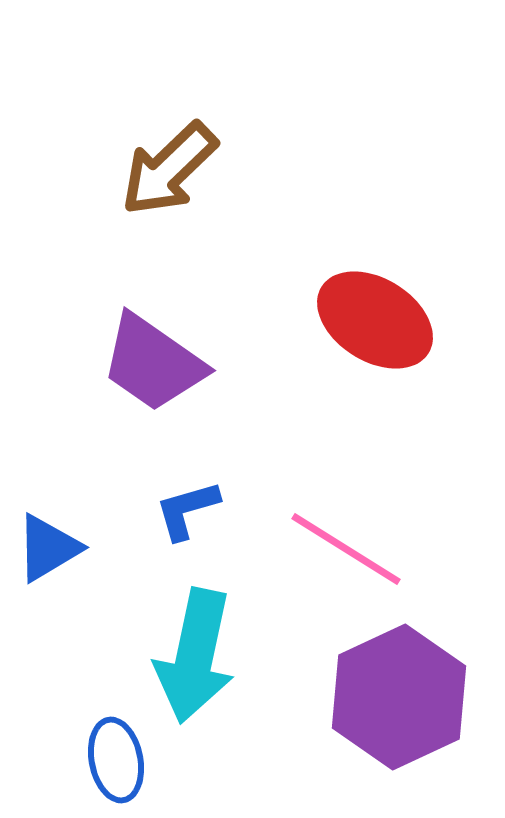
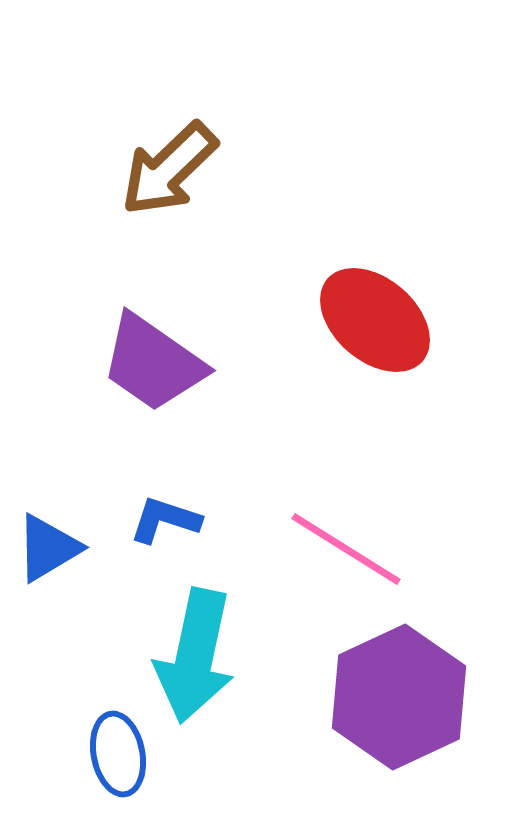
red ellipse: rotated 9 degrees clockwise
blue L-shape: moved 22 px left, 10 px down; rotated 34 degrees clockwise
blue ellipse: moved 2 px right, 6 px up
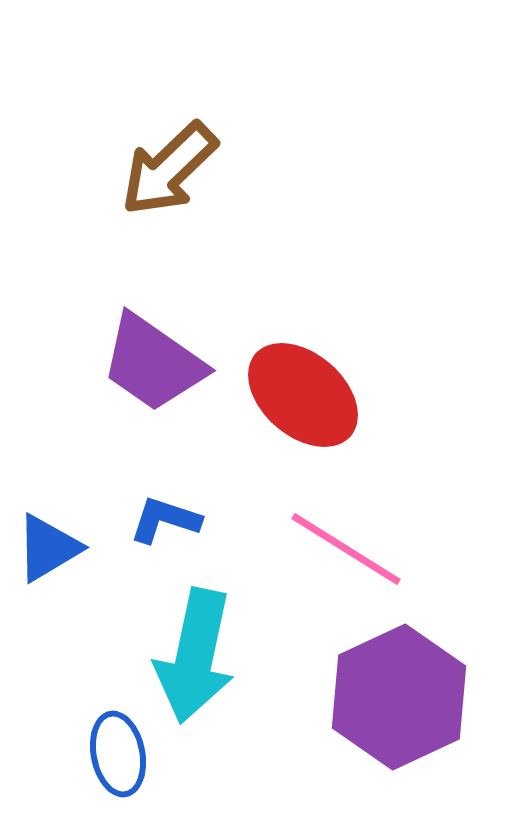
red ellipse: moved 72 px left, 75 px down
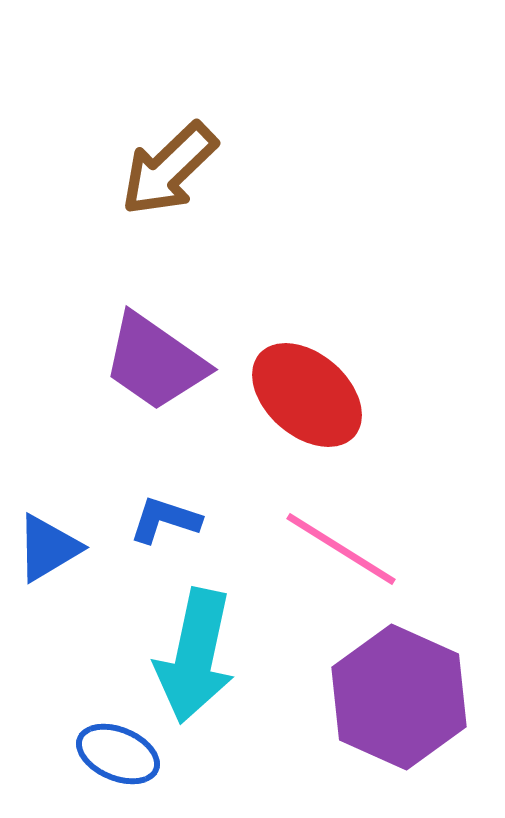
purple trapezoid: moved 2 px right, 1 px up
red ellipse: moved 4 px right
pink line: moved 5 px left
purple hexagon: rotated 11 degrees counterclockwise
blue ellipse: rotated 56 degrees counterclockwise
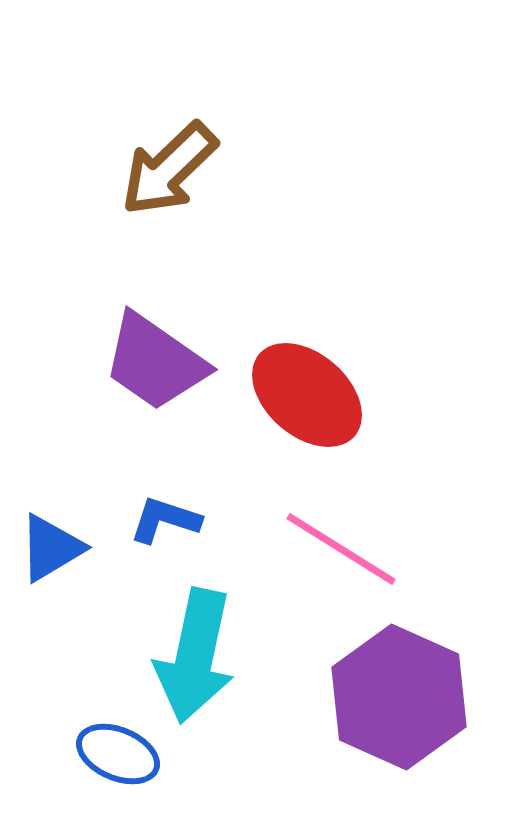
blue triangle: moved 3 px right
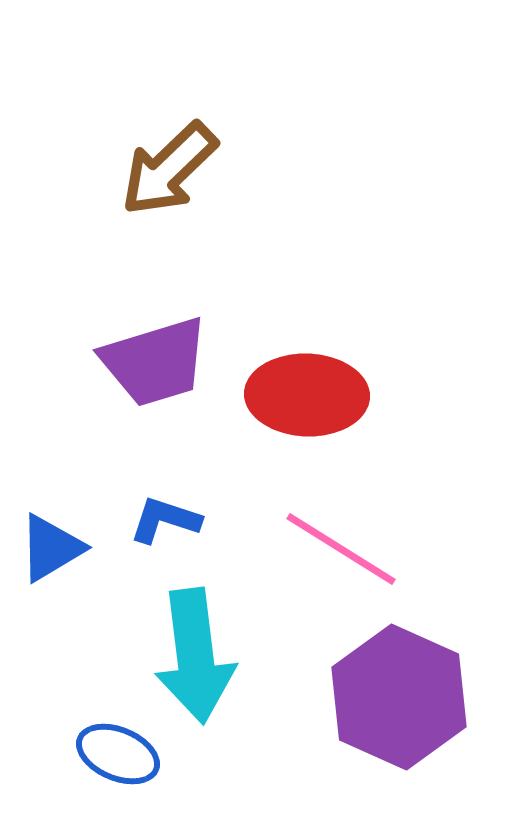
purple trapezoid: rotated 52 degrees counterclockwise
red ellipse: rotated 39 degrees counterclockwise
cyan arrow: rotated 19 degrees counterclockwise
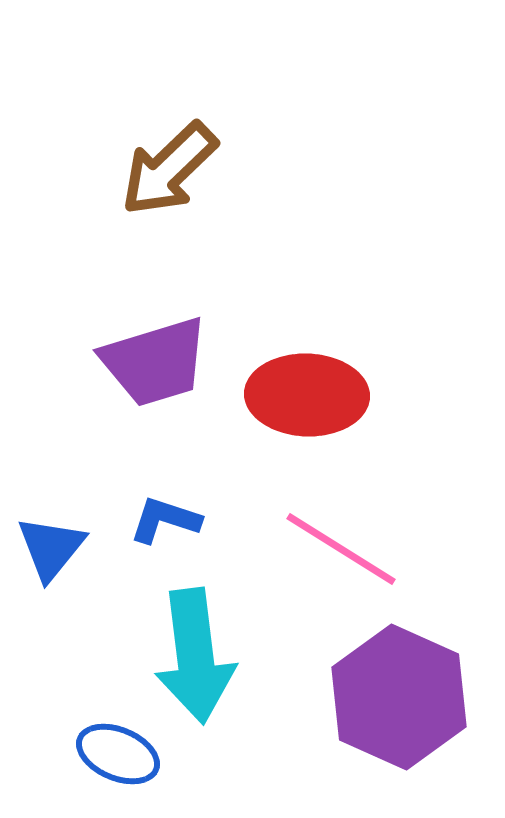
blue triangle: rotated 20 degrees counterclockwise
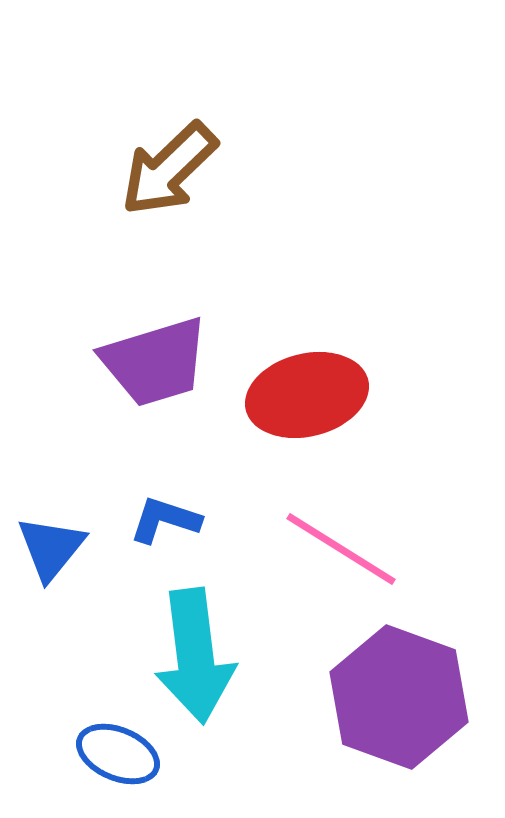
red ellipse: rotated 16 degrees counterclockwise
purple hexagon: rotated 4 degrees counterclockwise
